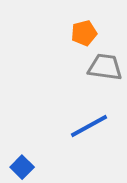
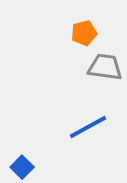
blue line: moved 1 px left, 1 px down
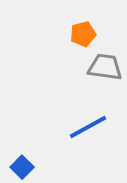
orange pentagon: moved 1 px left, 1 px down
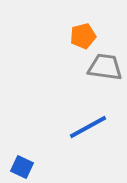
orange pentagon: moved 2 px down
blue square: rotated 20 degrees counterclockwise
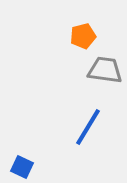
gray trapezoid: moved 3 px down
blue line: rotated 30 degrees counterclockwise
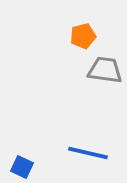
blue line: moved 26 px down; rotated 72 degrees clockwise
